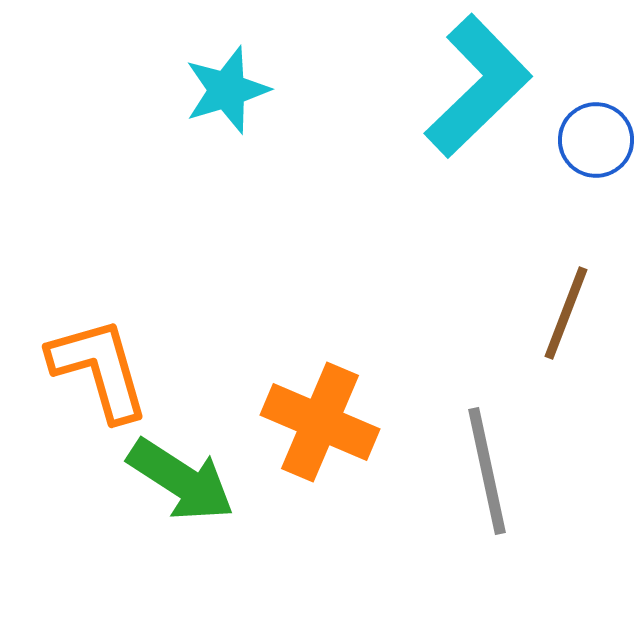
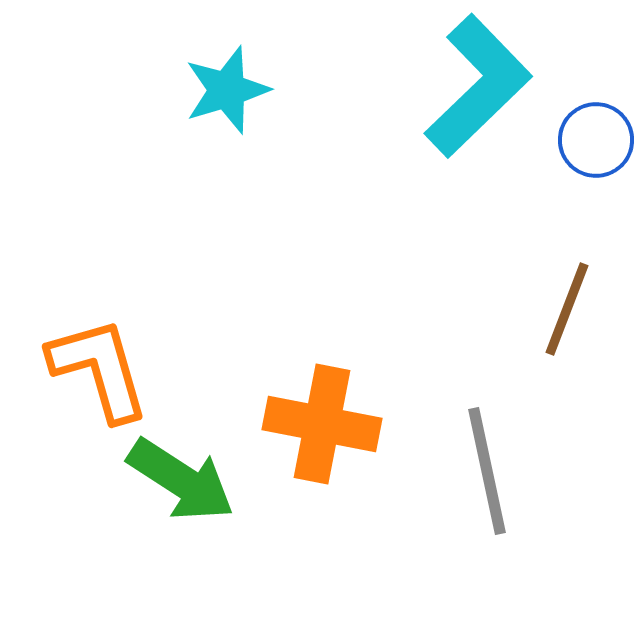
brown line: moved 1 px right, 4 px up
orange cross: moved 2 px right, 2 px down; rotated 12 degrees counterclockwise
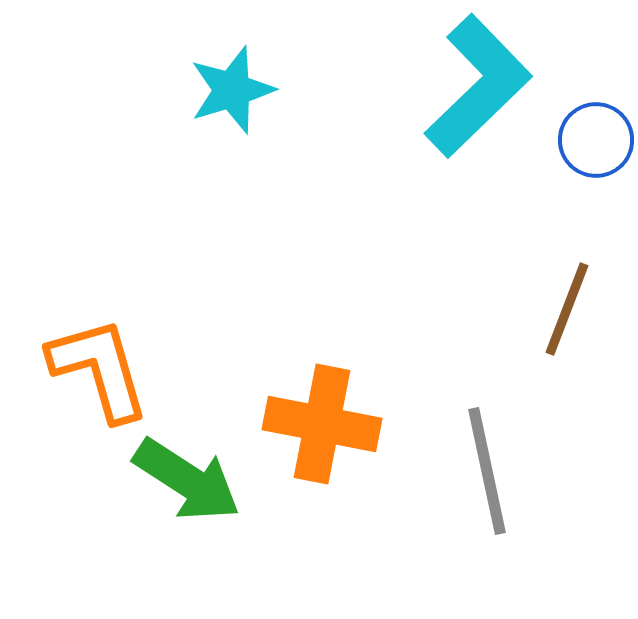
cyan star: moved 5 px right
green arrow: moved 6 px right
